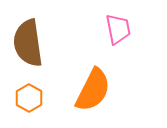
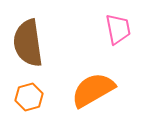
orange semicircle: rotated 147 degrees counterclockwise
orange hexagon: moved 1 px up; rotated 16 degrees clockwise
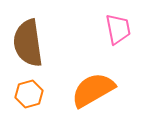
orange hexagon: moved 3 px up
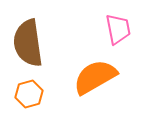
orange semicircle: moved 2 px right, 13 px up
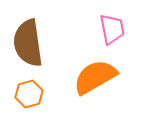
pink trapezoid: moved 6 px left
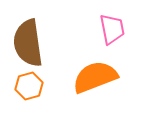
orange semicircle: rotated 9 degrees clockwise
orange hexagon: moved 8 px up
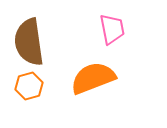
brown semicircle: moved 1 px right, 1 px up
orange semicircle: moved 2 px left, 1 px down
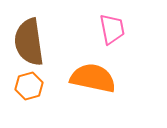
orange semicircle: rotated 33 degrees clockwise
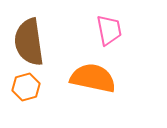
pink trapezoid: moved 3 px left, 1 px down
orange hexagon: moved 3 px left, 1 px down
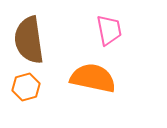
brown semicircle: moved 2 px up
